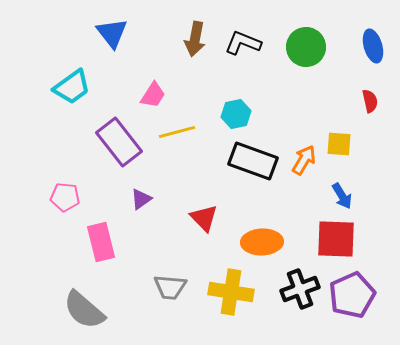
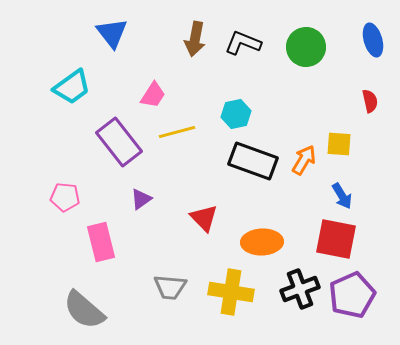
blue ellipse: moved 6 px up
red square: rotated 9 degrees clockwise
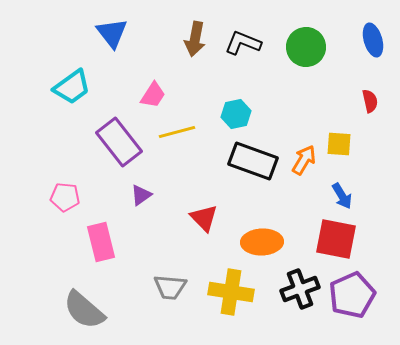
purple triangle: moved 4 px up
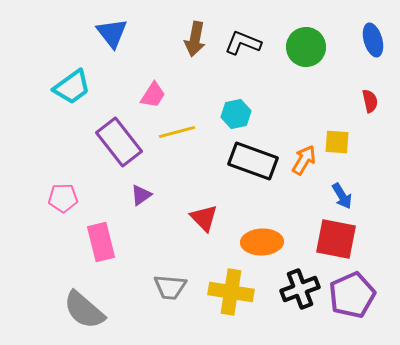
yellow square: moved 2 px left, 2 px up
pink pentagon: moved 2 px left, 1 px down; rotated 8 degrees counterclockwise
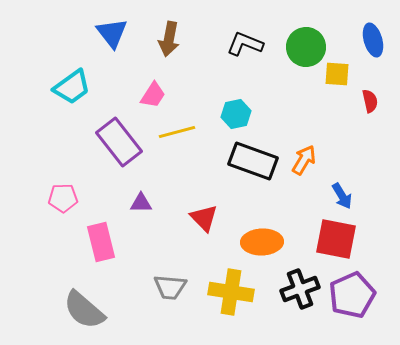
brown arrow: moved 26 px left
black L-shape: moved 2 px right, 1 px down
yellow square: moved 68 px up
purple triangle: moved 8 px down; rotated 35 degrees clockwise
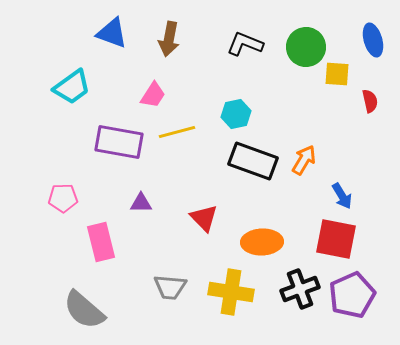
blue triangle: rotated 32 degrees counterclockwise
purple rectangle: rotated 42 degrees counterclockwise
